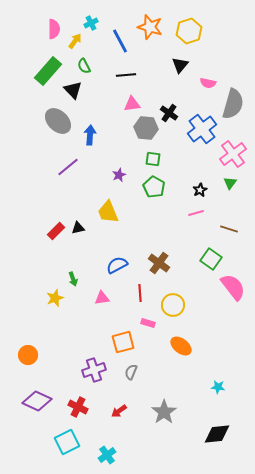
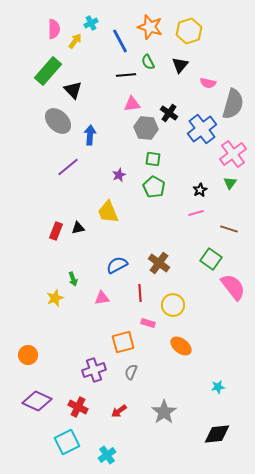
green semicircle at (84, 66): moved 64 px right, 4 px up
red rectangle at (56, 231): rotated 24 degrees counterclockwise
cyan star at (218, 387): rotated 16 degrees counterclockwise
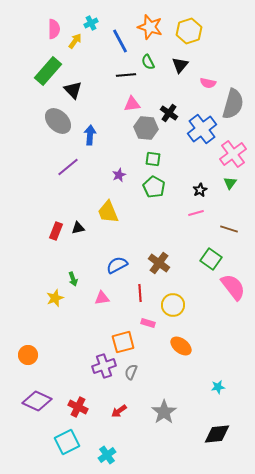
purple cross at (94, 370): moved 10 px right, 4 px up
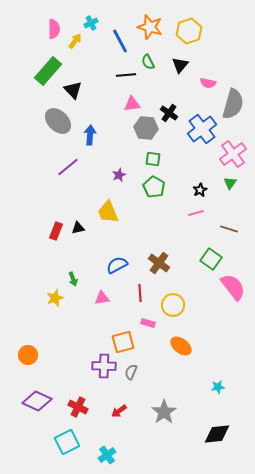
purple cross at (104, 366): rotated 20 degrees clockwise
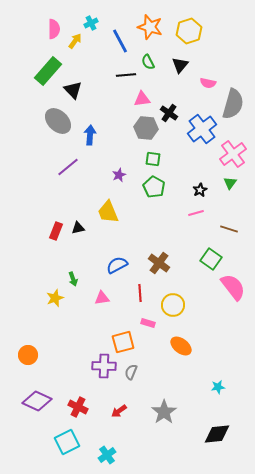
pink triangle at (132, 104): moved 10 px right, 5 px up
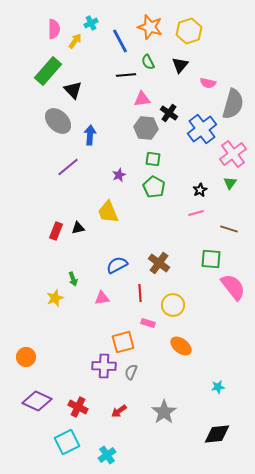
green square at (211, 259): rotated 30 degrees counterclockwise
orange circle at (28, 355): moved 2 px left, 2 px down
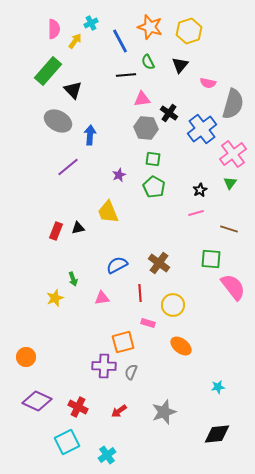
gray ellipse at (58, 121): rotated 16 degrees counterclockwise
gray star at (164, 412): rotated 15 degrees clockwise
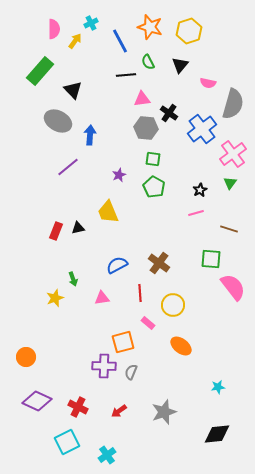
green rectangle at (48, 71): moved 8 px left
pink rectangle at (148, 323): rotated 24 degrees clockwise
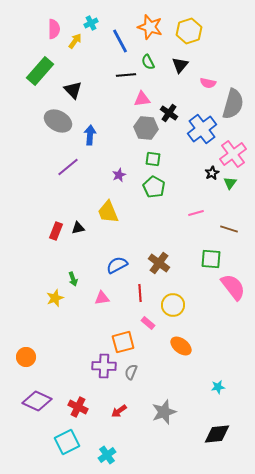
black star at (200, 190): moved 12 px right, 17 px up
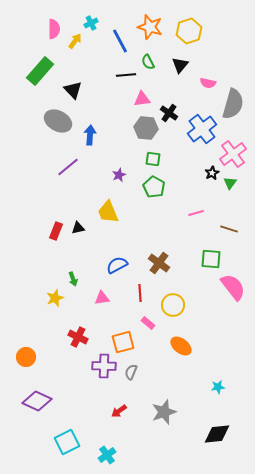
red cross at (78, 407): moved 70 px up
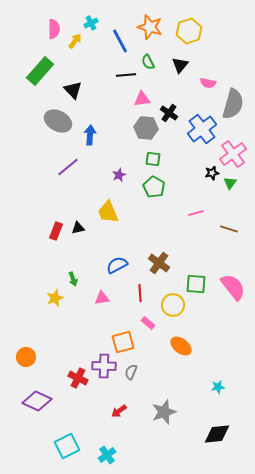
black star at (212, 173): rotated 16 degrees clockwise
green square at (211, 259): moved 15 px left, 25 px down
red cross at (78, 337): moved 41 px down
cyan square at (67, 442): moved 4 px down
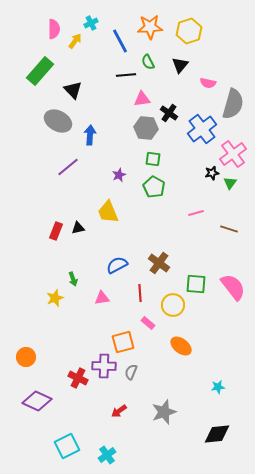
orange star at (150, 27): rotated 20 degrees counterclockwise
